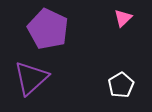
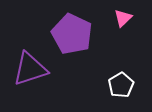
purple pentagon: moved 24 px right, 5 px down
purple triangle: moved 1 px left, 9 px up; rotated 24 degrees clockwise
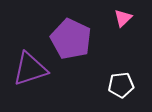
purple pentagon: moved 1 px left, 5 px down
white pentagon: rotated 25 degrees clockwise
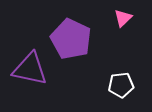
purple triangle: rotated 30 degrees clockwise
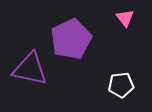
pink triangle: moved 2 px right; rotated 24 degrees counterclockwise
purple pentagon: rotated 21 degrees clockwise
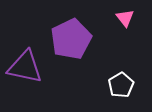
purple triangle: moved 5 px left, 2 px up
white pentagon: rotated 25 degrees counterclockwise
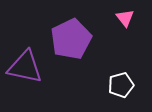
white pentagon: rotated 15 degrees clockwise
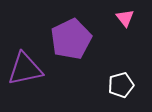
purple triangle: moved 2 px down; rotated 24 degrees counterclockwise
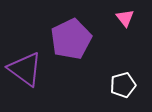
purple triangle: rotated 48 degrees clockwise
white pentagon: moved 2 px right
